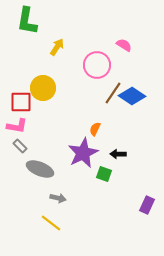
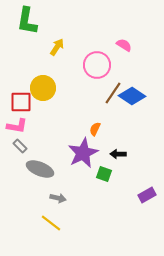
purple rectangle: moved 10 px up; rotated 36 degrees clockwise
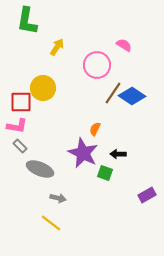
purple star: rotated 20 degrees counterclockwise
green square: moved 1 px right, 1 px up
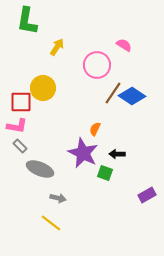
black arrow: moved 1 px left
